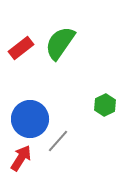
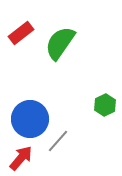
red rectangle: moved 15 px up
red arrow: rotated 8 degrees clockwise
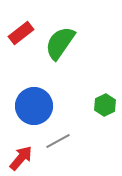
blue circle: moved 4 px right, 13 px up
gray line: rotated 20 degrees clockwise
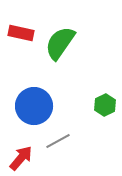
red rectangle: rotated 50 degrees clockwise
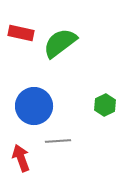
green semicircle: rotated 18 degrees clockwise
gray line: rotated 25 degrees clockwise
red arrow: rotated 60 degrees counterclockwise
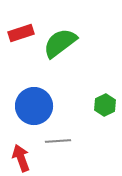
red rectangle: rotated 30 degrees counterclockwise
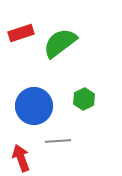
green hexagon: moved 21 px left, 6 px up
